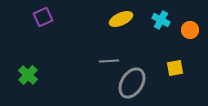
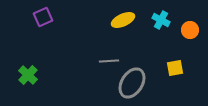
yellow ellipse: moved 2 px right, 1 px down
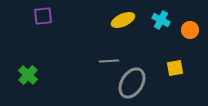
purple square: moved 1 px up; rotated 18 degrees clockwise
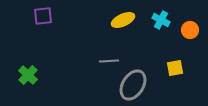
gray ellipse: moved 1 px right, 2 px down
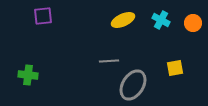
orange circle: moved 3 px right, 7 px up
green cross: rotated 36 degrees counterclockwise
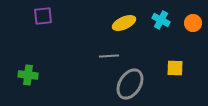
yellow ellipse: moved 1 px right, 3 px down
gray line: moved 5 px up
yellow square: rotated 12 degrees clockwise
gray ellipse: moved 3 px left, 1 px up
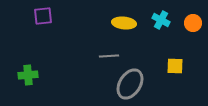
yellow ellipse: rotated 30 degrees clockwise
yellow square: moved 2 px up
green cross: rotated 12 degrees counterclockwise
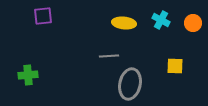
gray ellipse: rotated 20 degrees counterclockwise
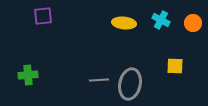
gray line: moved 10 px left, 24 px down
